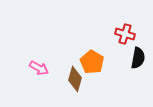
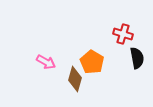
red cross: moved 2 px left
black semicircle: moved 1 px left; rotated 20 degrees counterclockwise
pink arrow: moved 7 px right, 6 px up
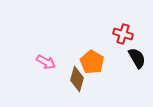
black semicircle: rotated 20 degrees counterclockwise
brown diamond: moved 2 px right
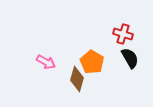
black semicircle: moved 7 px left
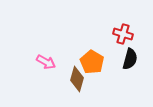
black semicircle: moved 1 px down; rotated 45 degrees clockwise
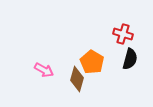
pink arrow: moved 2 px left, 8 px down
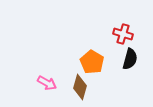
pink arrow: moved 3 px right, 13 px down
brown diamond: moved 3 px right, 8 px down
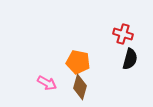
orange pentagon: moved 14 px left; rotated 20 degrees counterclockwise
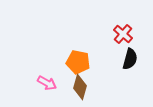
red cross: rotated 24 degrees clockwise
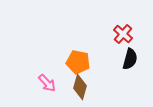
pink arrow: rotated 18 degrees clockwise
